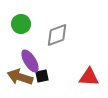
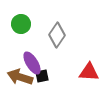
gray diamond: rotated 35 degrees counterclockwise
purple ellipse: moved 2 px right, 2 px down
red triangle: moved 5 px up
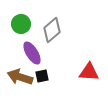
gray diamond: moved 5 px left, 5 px up; rotated 15 degrees clockwise
purple ellipse: moved 10 px up
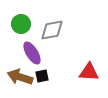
gray diamond: rotated 30 degrees clockwise
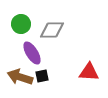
gray diamond: rotated 10 degrees clockwise
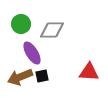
brown arrow: rotated 40 degrees counterclockwise
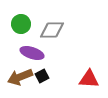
purple ellipse: rotated 40 degrees counterclockwise
red triangle: moved 7 px down
black square: rotated 16 degrees counterclockwise
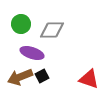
red triangle: rotated 15 degrees clockwise
